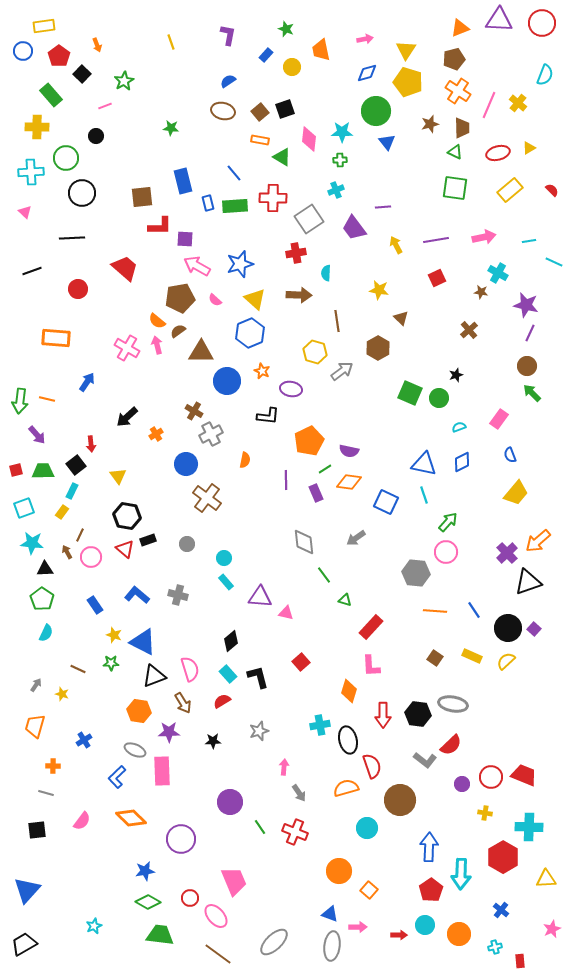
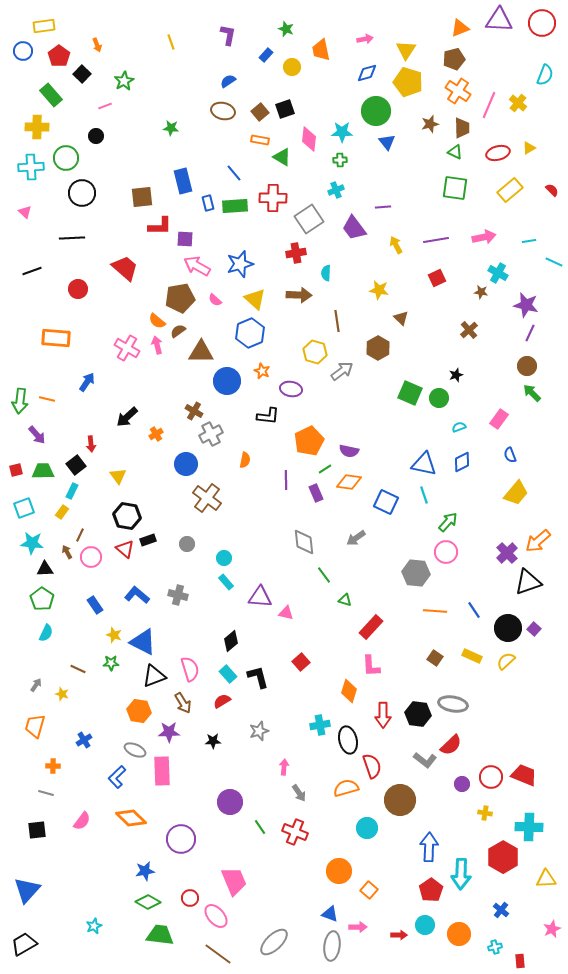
cyan cross at (31, 172): moved 5 px up
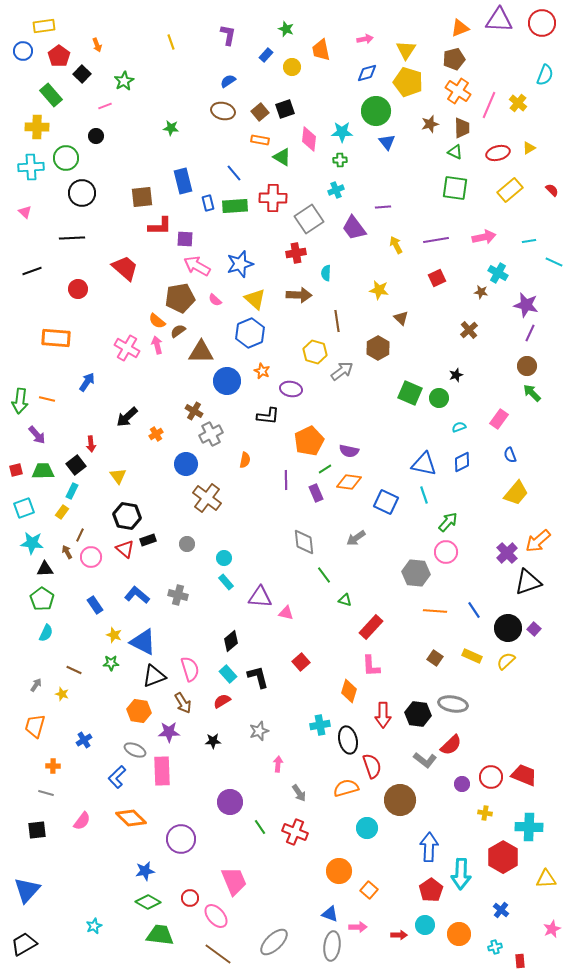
brown line at (78, 669): moved 4 px left, 1 px down
pink arrow at (284, 767): moved 6 px left, 3 px up
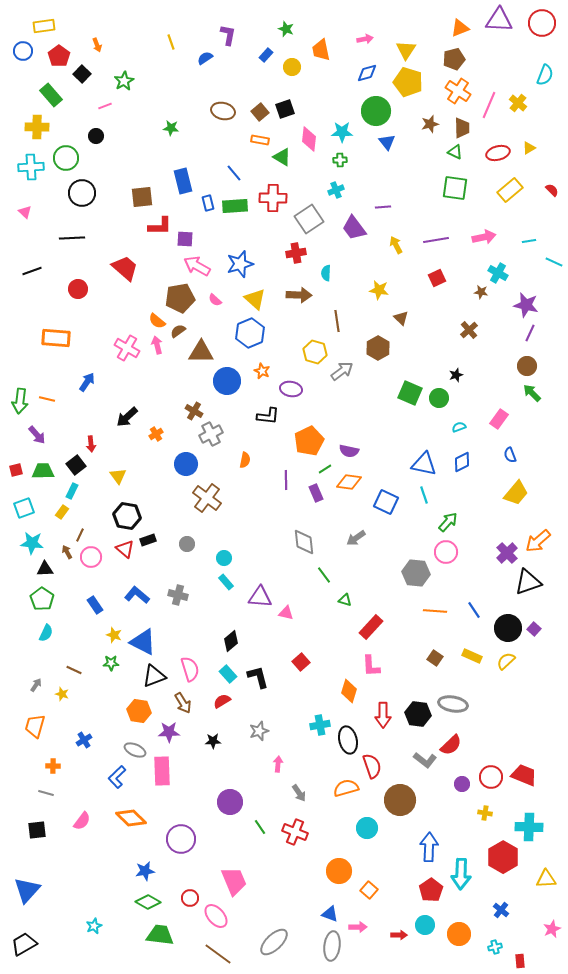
blue semicircle at (228, 81): moved 23 px left, 23 px up
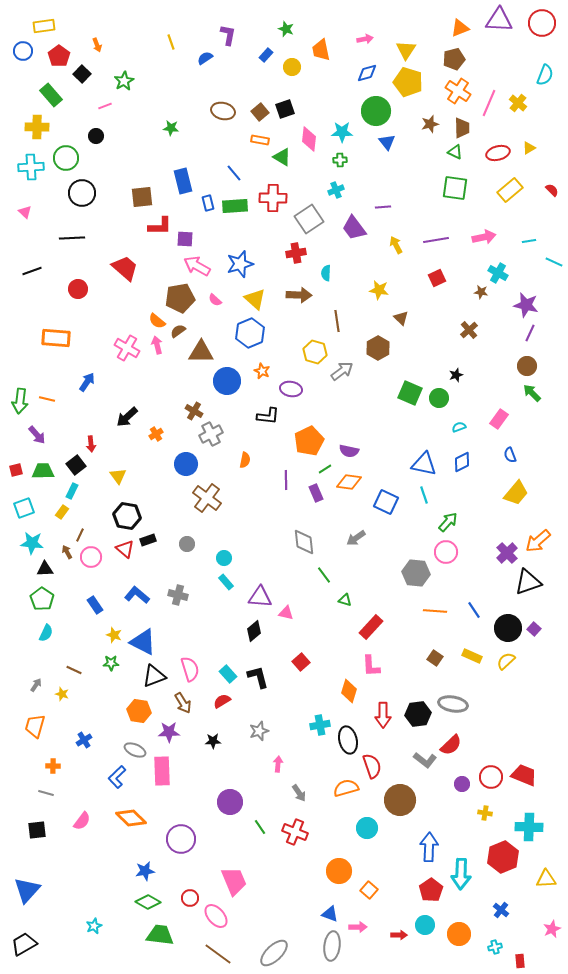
pink line at (489, 105): moved 2 px up
black diamond at (231, 641): moved 23 px right, 10 px up
black hexagon at (418, 714): rotated 15 degrees counterclockwise
red hexagon at (503, 857): rotated 8 degrees clockwise
gray ellipse at (274, 942): moved 11 px down
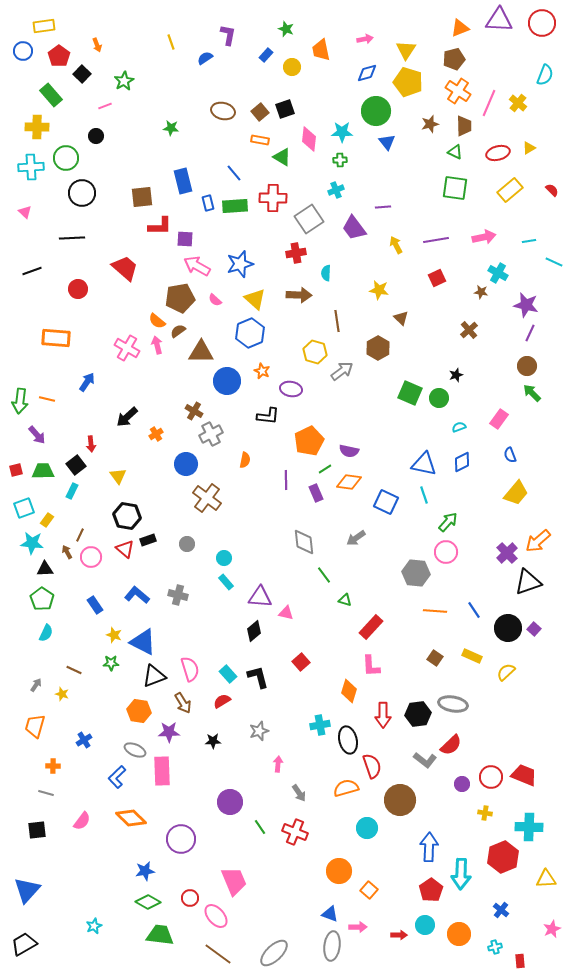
brown trapezoid at (462, 128): moved 2 px right, 2 px up
yellow rectangle at (62, 512): moved 15 px left, 8 px down
yellow semicircle at (506, 661): moved 11 px down
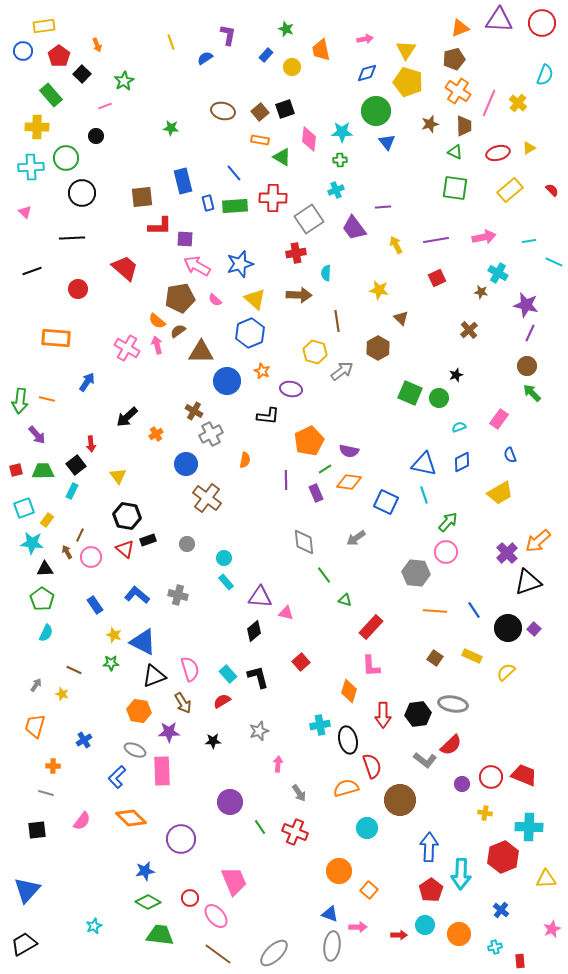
yellow trapezoid at (516, 493): moved 16 px left; rotated 20 degrees clockwise
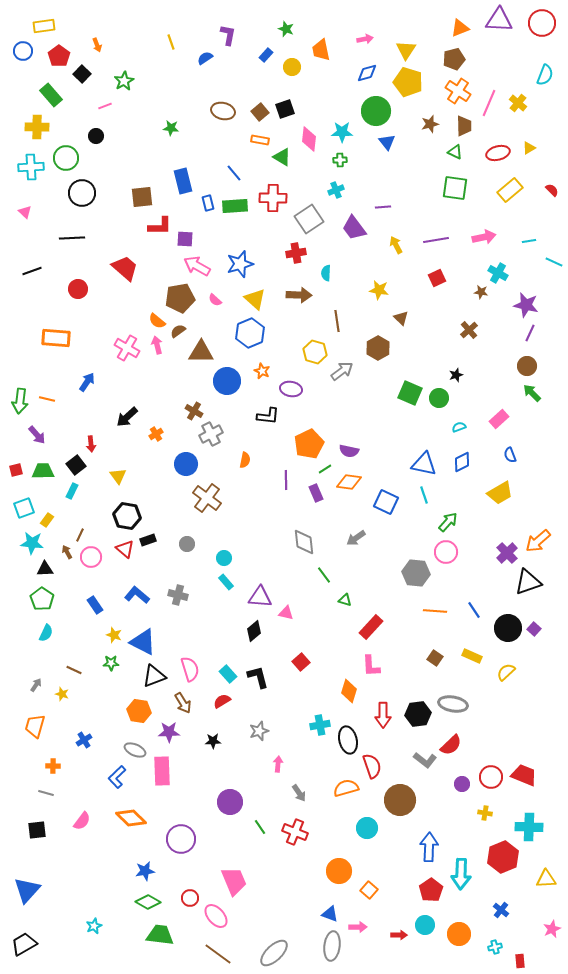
pink rectangle at (499, 419): rotated 12 degrees clockwise
orange pentagon at (309, 441): moved 3 px down
